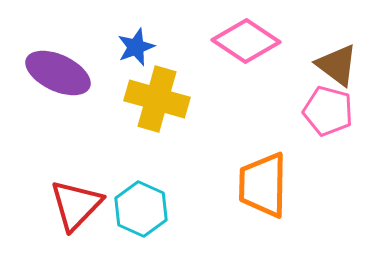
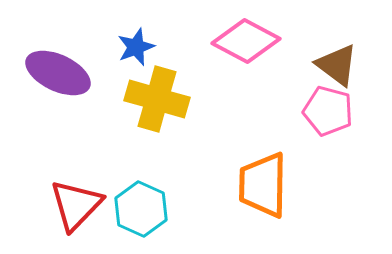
pink diamond: rotated 6 degrees counterclockwise
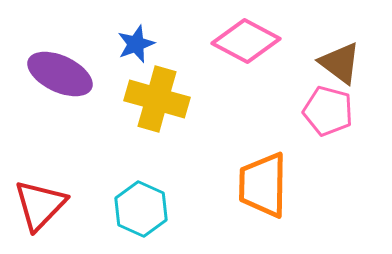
blue star: moved 3 px up
brown triangle: moved 3 px right, 2 px up
purple ellipse: moved 2 px right, 1 px down
red triangle: moved 36 px left
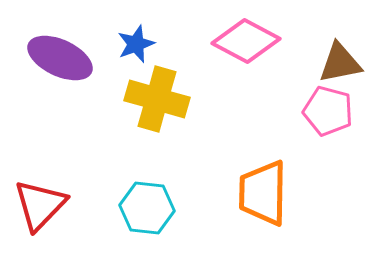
brown triangle: rotated 48 degrees counterclockwise
purple ellipse: moved 16 px up
orange trapezoid: moved 8 px down
cyan hexagon: moved 6 px right, 1 px up; rotated 18 degrees counterclockwise
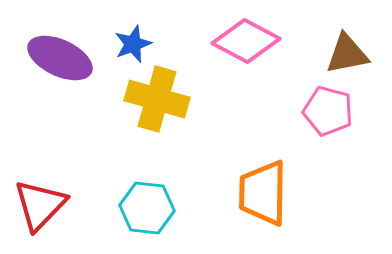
blue star: moved 3 px left
brown triangle: moved 7 px right, 9 px up
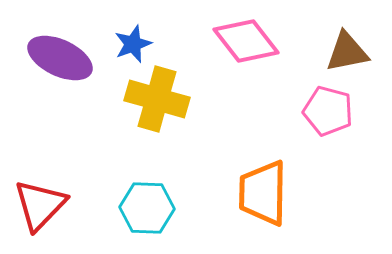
pink diamond: rotated 24 degrees clockwise
brown triangle: moved 2 px up
cyan hexagon: rotated 4 degrees counterclockwise
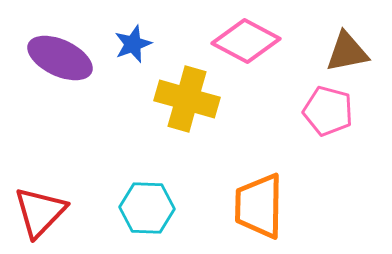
pink diamond: rotated 24 degrees counterclockwise
yellow cross: moved 30 px right
orange trapezoid: moved 4 px left, 13 px down
red triangle: moved 7 px down
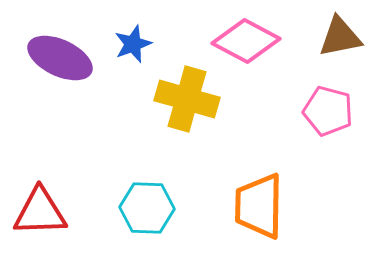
brown triangle: moved 7 px left, 15 px up
red triangle: rotated 44 degrees clockwise
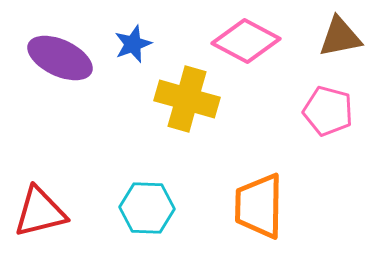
red triangle: rotated 12 degrees counterclockwise
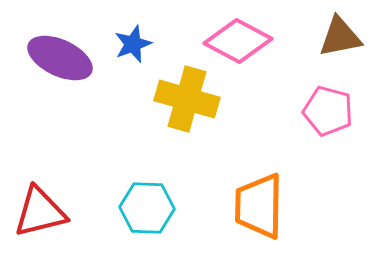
pink diamond: moved 8 px left
